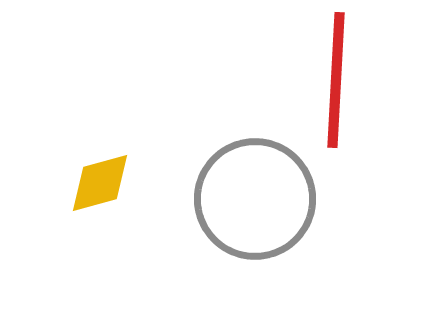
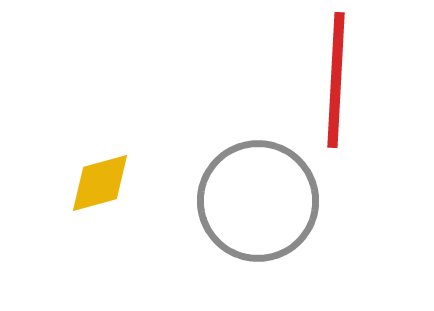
gray circle: moved 3 px right, 2 px down
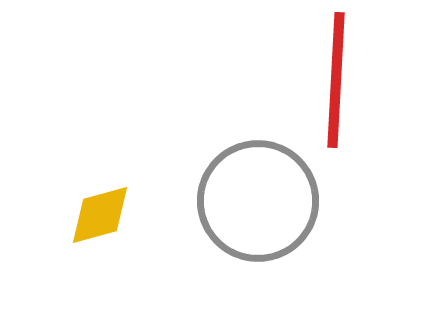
yellow diamond: moved 32 px down
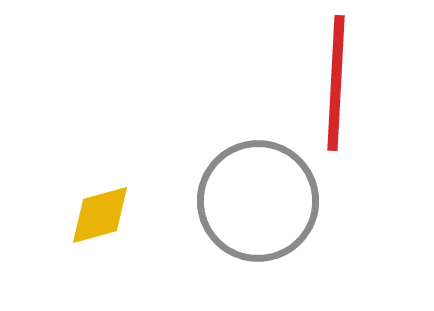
red line: moved 3 px down
